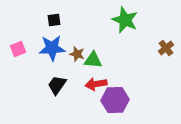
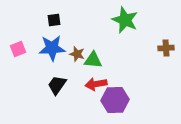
brown cross: rotated 35 degrees clockwise
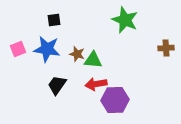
blue star: moved 5 px left, 1 px down; rotated 12 degrees clockwise
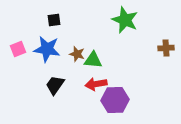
black trapezoid: moved 2 px left
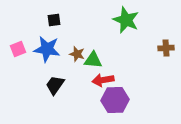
green star: moved 1 px right
red arrow: moved 7 px right, 4 px up
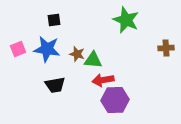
black trapezoid: rotated 135 degrees counterclockwise
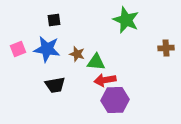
green triangle: moved 3 px right, 2 px down
red arrow: moved 2 px right
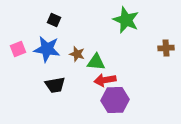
black square: rotated 32 degrees clockwise
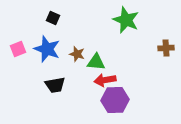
black square: moved 1 px left, 2 px up
blue star: rotated 12 degrees clockwise
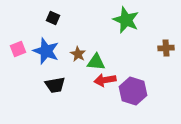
blue star: moved 1 px left, 2 px down
brown star: moved 1 px right; rotated 14 degrees clockwise
purple hexagon: moved 18 px right, 9 px up; rotated 20 degrees clockwise
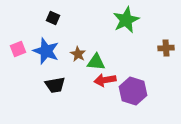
green star: rotated 24 degrees clockwise
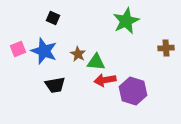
green star: moved 1 px down
blue star: moved 2 px left
